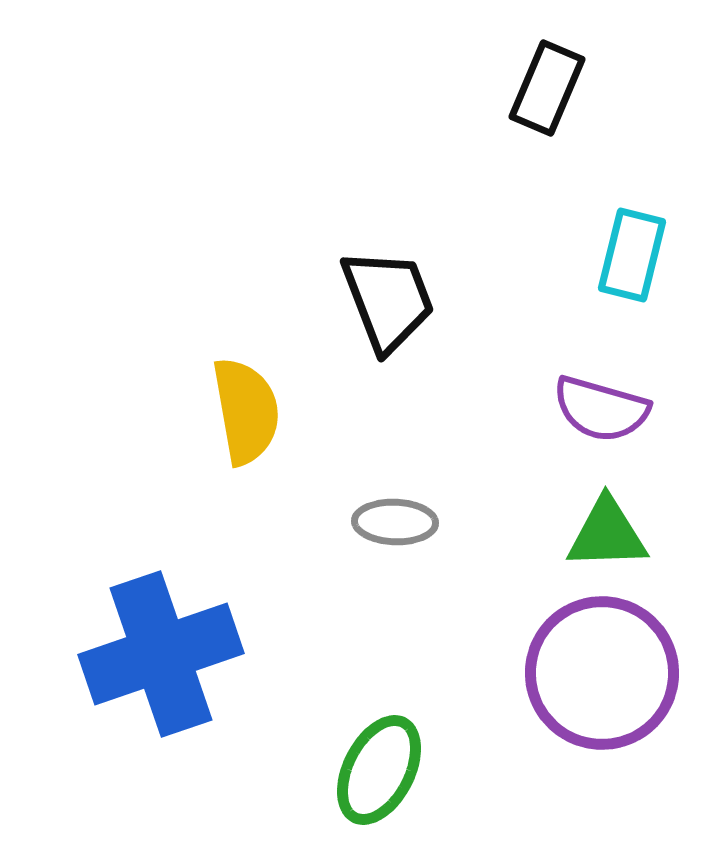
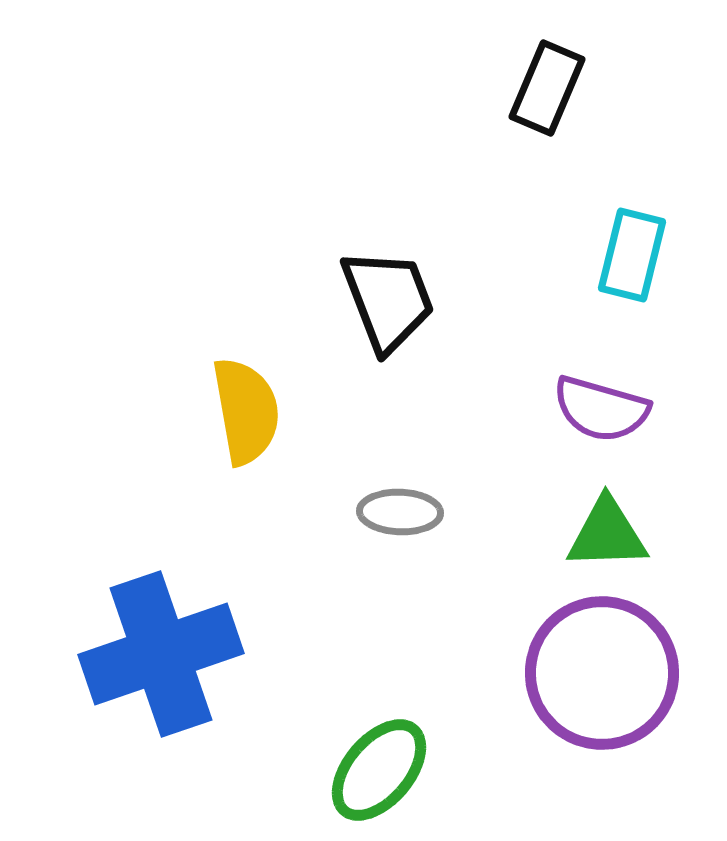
gray ellipse: moved 5 px right, 10 px up
green ellipse: rotated 13 degrees clockwise
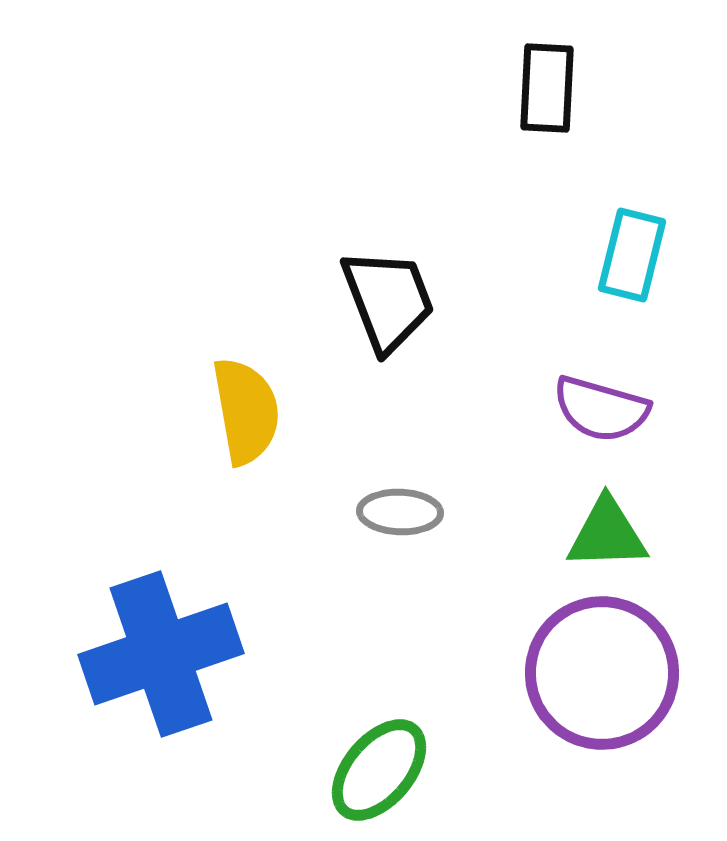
black rectangle: rotated 20 degrees counterclockwise
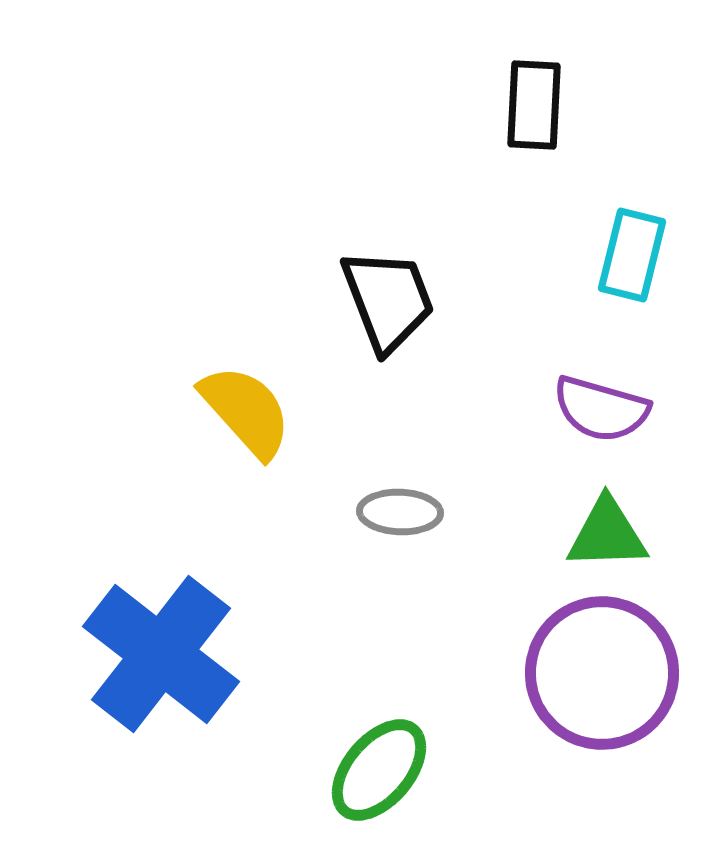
black rectangle: moved 13 px left, 17 px down
yellow semicircle: rotated 32 degrees counterclockwise
blue cross: rotated 33 degrees counterclockwise
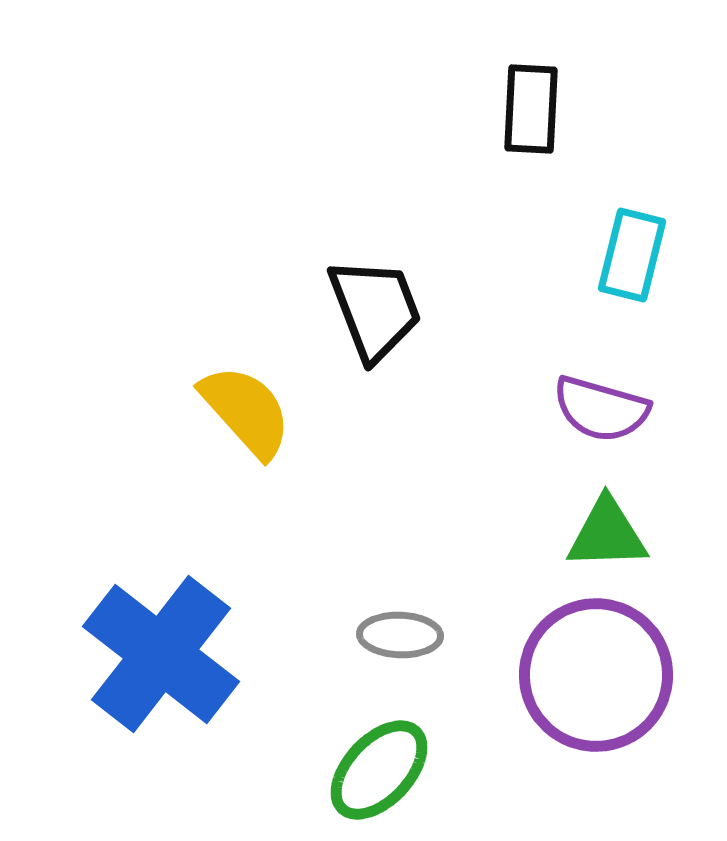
black rectangle: moved 3 px left, 4 px down
black trapezoid: moved 13 px left, 9 px down
gray ellipse: moved 123 px down
purple circle: moved 6 px left, 2 px down
green ellipse: rotated 3 degrees clockwise
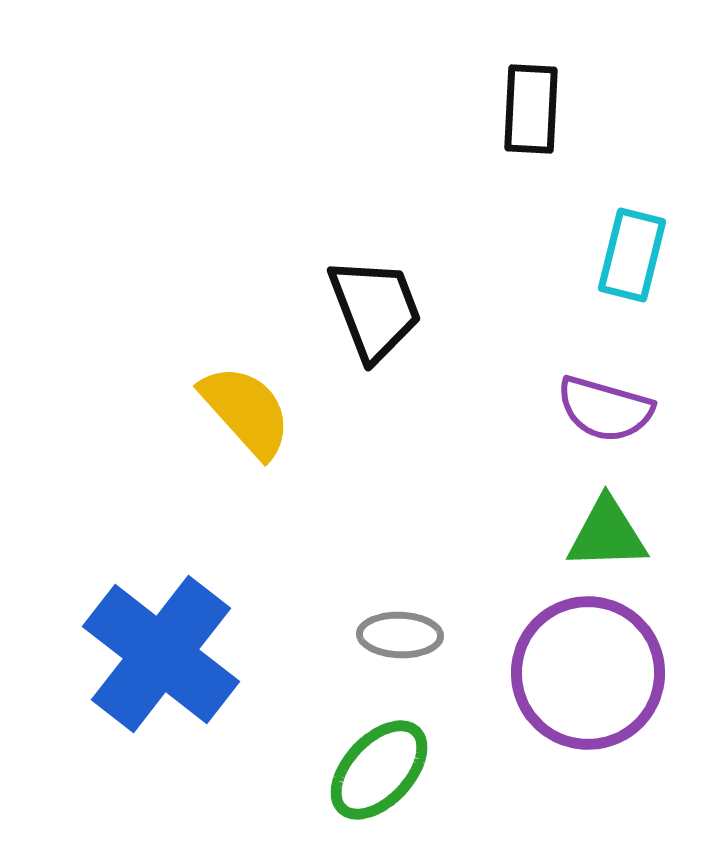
purple semicircle: moved 4 px right
purple circle: moved 8 px left, 2 px up
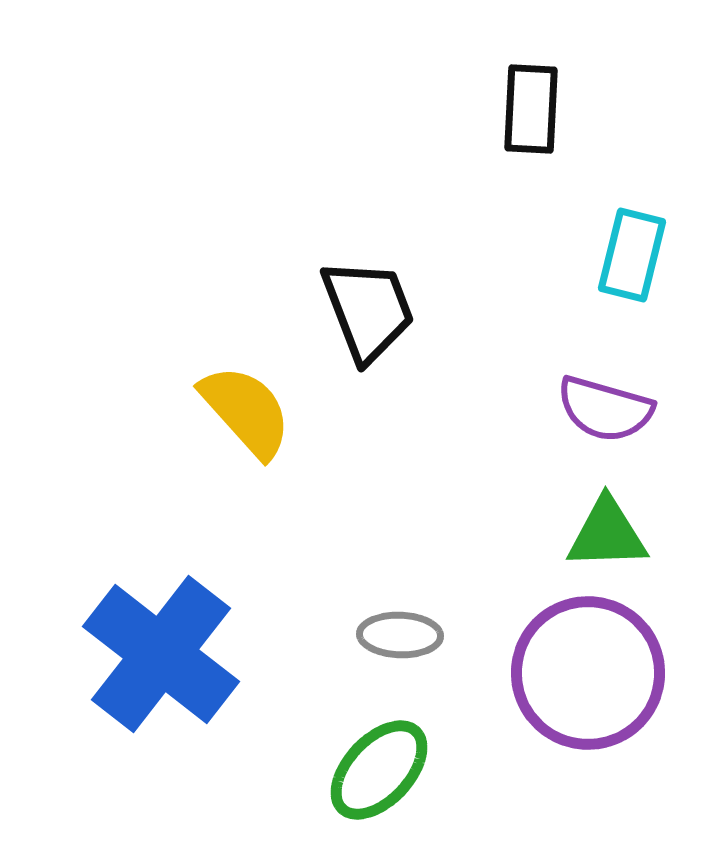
black trapezoid: moved 7 px left, 1 px down
